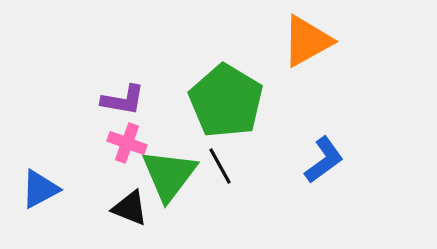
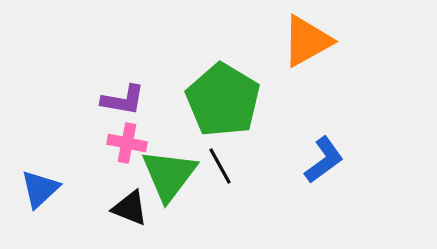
green pentagon: moved 3 px left, 1 px up
pink cross: rotated 9 degrees counterclockwise
blue triangle: rotated 15 degrees counterclockwise
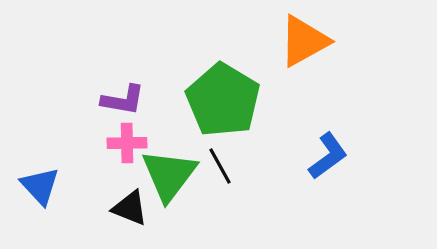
orange triangle: moved 3 px left
pink cross: rotated 12 degrees counterclockwise
blue L-shape: moved 4 px right, 4 px up
blue triangle: moved 3 px up; rotated 30 degrees counterclockwise
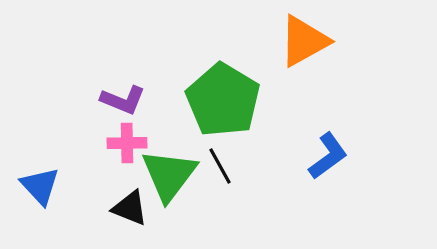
purple L-shape: rotated 12 degrees clockwise
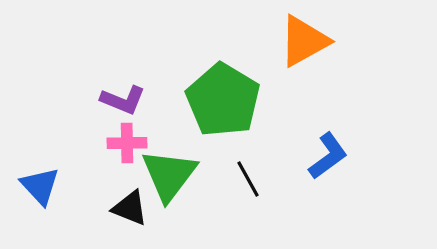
black line: moved 28 px right, 13 px down
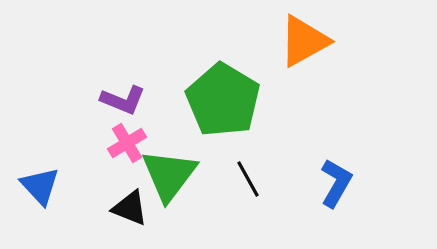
pink cross: rotated 30 degrees counterclockwise
blue L-shape: moved 8 px right, 27 px down; rotated 24 degrees counterclockwise
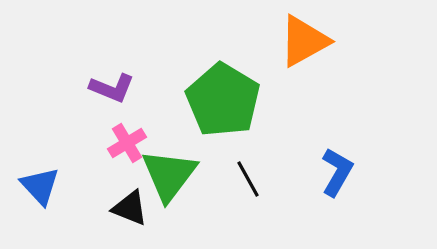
purple L-shape: moved 11 px left, 12 px up
blue L-shape: moved 1 px right, 11 px up
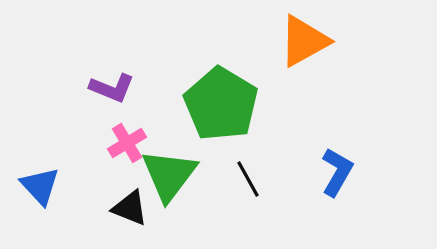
green pentagon: moved 2 px left, 4 px down
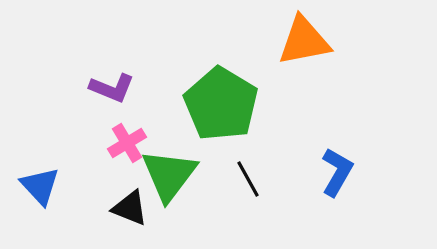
orange triangle: rotated 18 degrees clockwise
